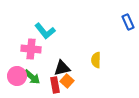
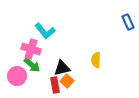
pink cross: rotated 12 degrees clockwise
green arrow: moved 12 px up
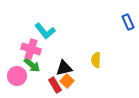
black triangle: moved 2 px right
red rectangle: rotated 21 degrees counterclockwise
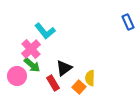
pink cross: rotated 30 degrees clockwise
yellow semicircle: moved 6 px left, 18 px down
black triangle: rotated 24 degrees counterclockwise
orange square: moved 12 px right, 6 px down
red rectangle: moved 2 px left, 2 px up
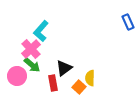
cyan L-shape: moved 4 px left; rotated 80 degrees clockwise
red rectangle: rotated 21 degrees clockwise
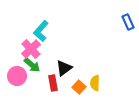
yellow semicircle: moved 5 px right, 5 px down
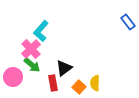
blue rectangle: rotated 14 degrees counterclockwise
pink circle: moved 4 px left, 1 px down
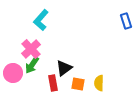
blue rectangle: moved 2 px left, 1 px up; rotated 21 degrees clockwise
cyan L-shape: moved 11 px up
green arrow: rotated 84 degrees clockwise
pink circle: moved 4 px up
yellow semicircle: moved 4 px right
orange square: moved 1 px left, 3 px up; rotated 32 degrees counterclockwise
